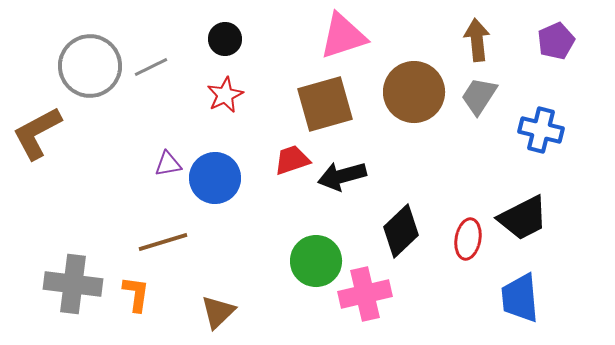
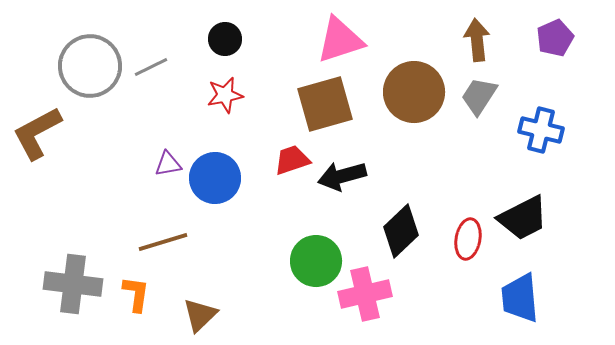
pink triangle: moved 3 px left, 4 px down
purple pentagon: moved 1 px left, 3 px up
red star: rotated 15 degrees clockwise
brown triangle: moved 18 px left, 3 px down
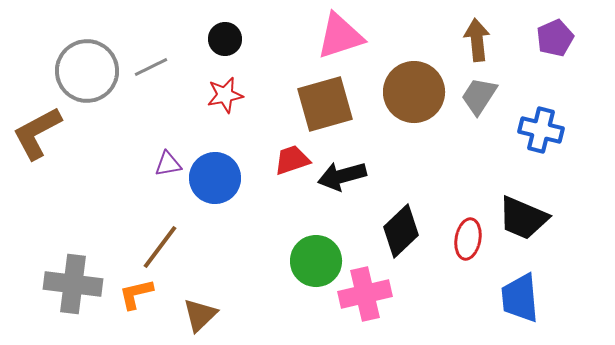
pink triangle: moved 4 px up
gray circle: moved 3 px left, 5 px down
black trapezoid: rotated 50 degrees clockwise
brown line: moved 3 px left, 5 px down; rotated 36 degrees counterclockwise
orange L-shape: rotated 111 degrees counterclockwise
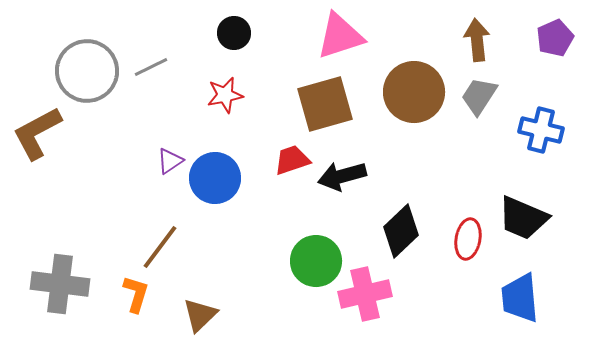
black circle: moved 9 px right, 6 px up
purple triangle: moved 2 px right, 3 px up; rotated 24 degrees counterclockwise
gray cross: moved 13 px left
orange L-shape: rotated 120 degrees clockwise
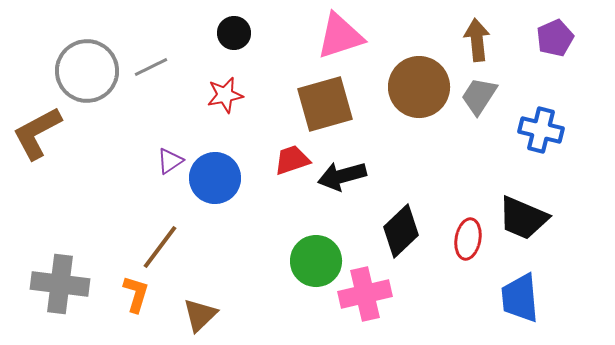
brown circle: moved 5 px right, 5 px up
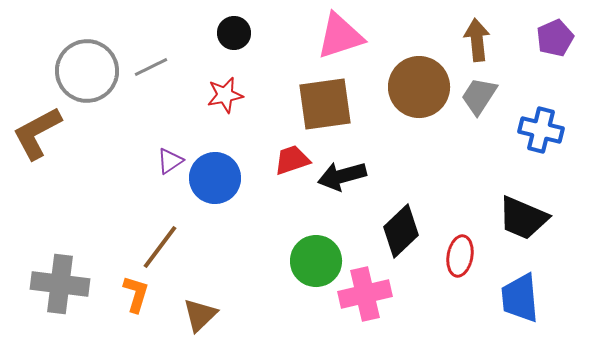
brown square: rotated 8 degrees clockwise
red ellipse: moved 8 px left, 17 px down
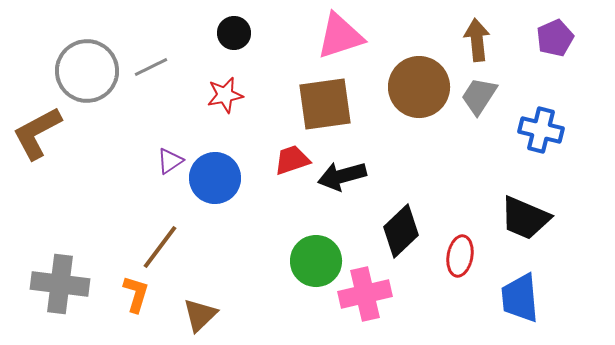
black trapezoid: moved 2 px right
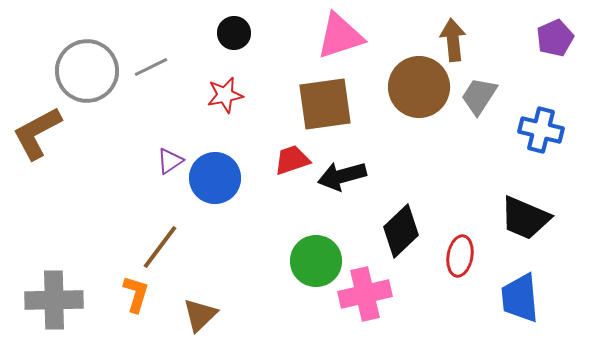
brown arrow: moved 24 px left
gray cross: moved 6 px left, 16 px down; rotated 8 degrees counterclockwise
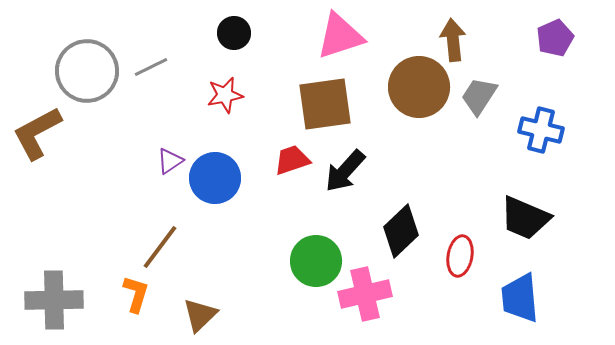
black arrow: moved 3 px right, 5 px up; rotated 33 degrees counterclockwise
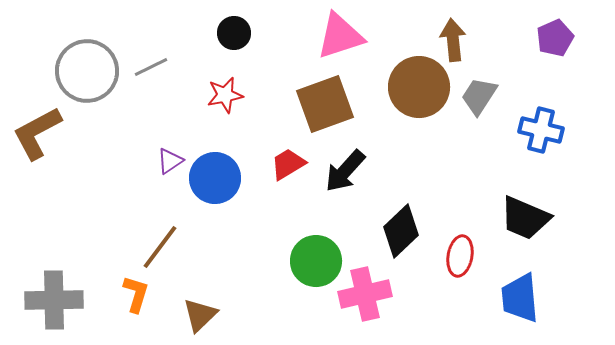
brown square: rotated 12 degrees counterclockwise
red trapezoid: moved 4 px left, 4 px down; rotated 12 degrees counterclockwise
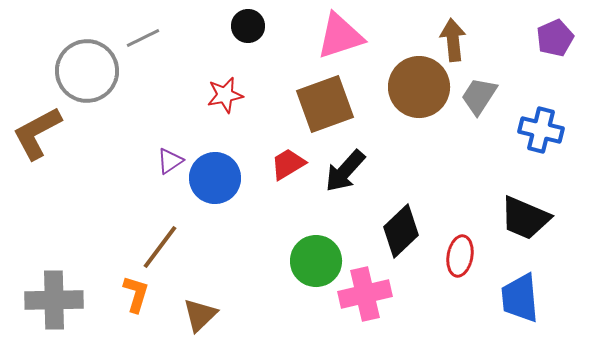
black circle: moved 14 px right, 7 px up
gray line: moved 8 px left, 29 px up
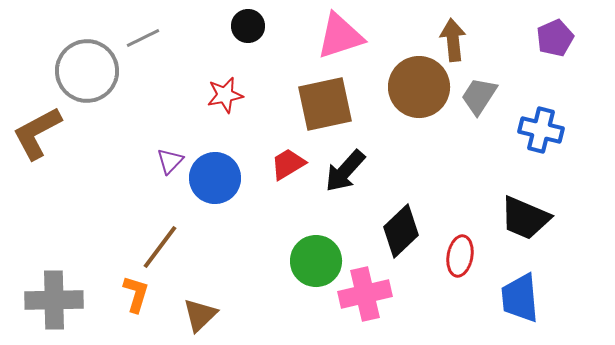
brown square: rotated 8 degrees clockwise
purple triangle: rotated 12 degrees counterclockwise
